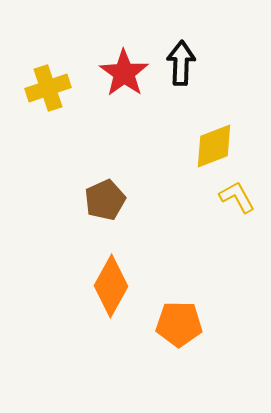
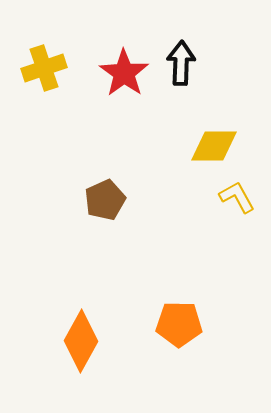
yellow cross: moved 4 px left, 20 px up
yellow diamond: rotated 21 degrees clockwise
orange diamond: moved 30 px left, 55 px down
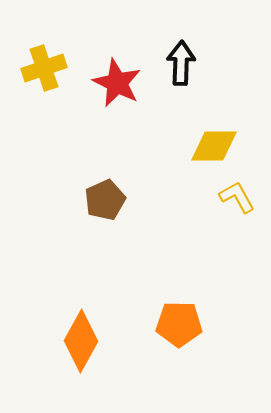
red star: moved 7 px left, 10 px down; rotated 9 degrees counterclockwise
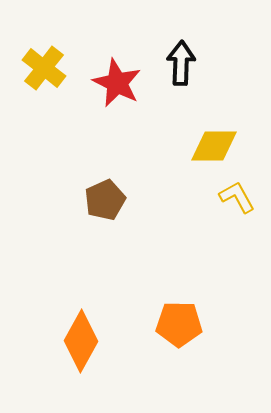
yellow cross: rotated 33 degrees counterclockwise
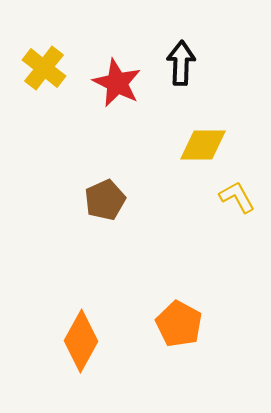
yellow diamond: moved 11 px left, 1 px up
orange pentagon: rotated 27 degrees clockwise
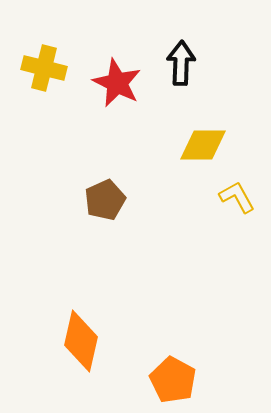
yellow cross: rotated 24 degrees counterclockwise
orange pentagon: moved 6 px left, 56 px down
orange diamond: rotated 16 degrees counterclockwise
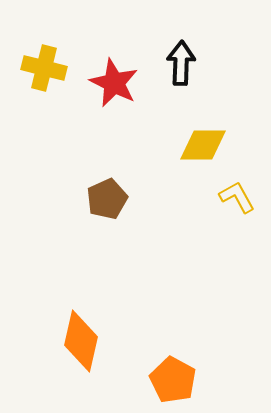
red star: moved 3 px left
brown pentagon: moved 2 px right, 1 px up
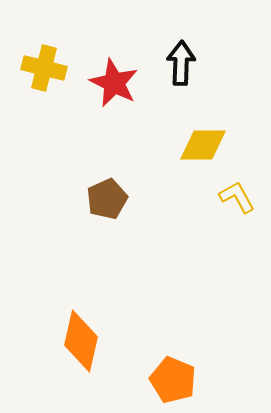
orange pentagon: rotated 6 degrees counterclockwise
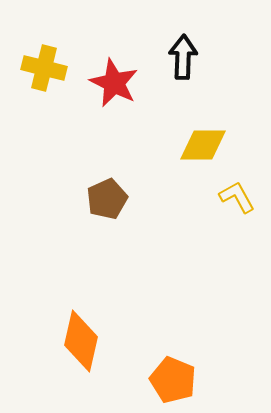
black arrow: moved 2 px right, 6 px up
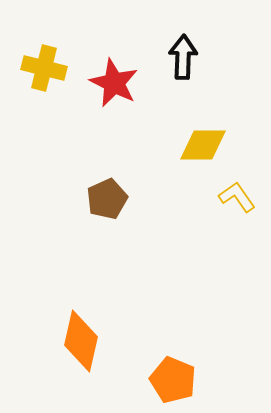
yellow L-shape: rotated 6 degrees counterclockwise
